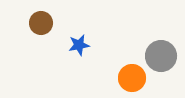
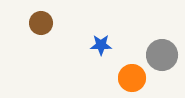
blue star: moved 22 px right; rotated 10 degrees clockwise
gray circle: moved 1 px right, 1 px up
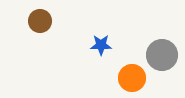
brown circle: moved 1 px left, 2 px up
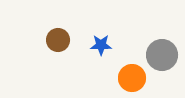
brown circle: moved 18 px right, 19 px down
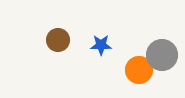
orange circle: moved 7 px right, 8 px up
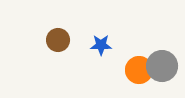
gray circle: moved 11 px down
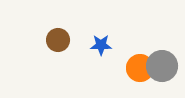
orange circle: moved 1 px right, 2 px up
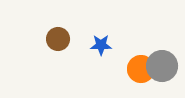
brown circle: moved 1 px up
orange circle: moved 1 px right, 1 px down
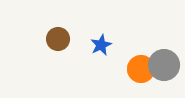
blue star: rotated 25 degrees counterclockwise
gray circle: moved 2 px right, 1 px up
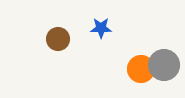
blue star: moved 17 px up; rotated 25 degrees clockwise
